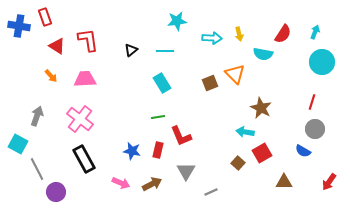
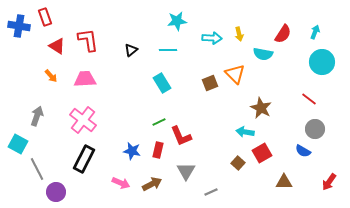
cyan line at (165, 51): moved 3 px right, 1 px up
red line at (312, 102): moved 3 px left, 3 px up; rotated 70 degrees counterclockwise
green line at (158, 117): moved 1 px right, 5 px down; rotated 16 degrees counterclockwise
pink cross at (80, 119): moved 3 px right, 1 px down
black rectangle at (84, 159): rotated 56 degrees clockwise
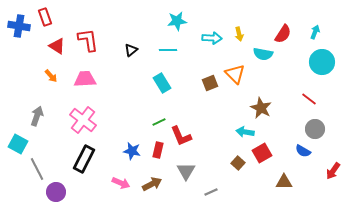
red arrow at (329, 182): moved 4 px right, 11 px up
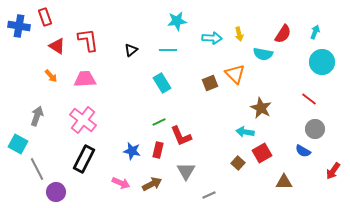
gray line at (211, 192): moved 2 px left, 3 px down
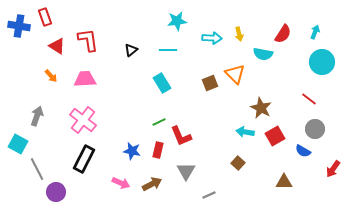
red square at (262, 153): moved 13 px right, 17 px up
red arrow at (333, 171): moved 2 px up
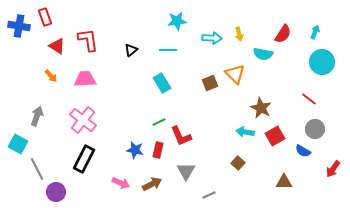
blue star at (132, 151): moved 3 px right, 1 px up
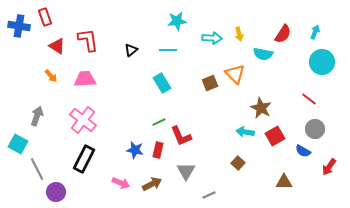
red arrow at (333, 169): moved 4 px left, 2 px up
